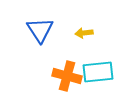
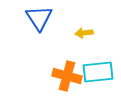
blue triangle: moved 1 px left, 12 px up
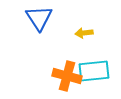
cyan rectangle: moved 4 px left, 1 px up
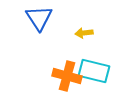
cyan rectangle: rotated 20 degrees clockwise
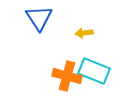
cyan rectangle: rotated 8 degrees clockwise
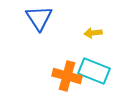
yellow arrow: moved 9 px right
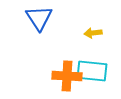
cyan rectangle: moved 2 px left; rotated 16 degrees counterclockwise
orange cross: rotated 12 degrees counterclockwise
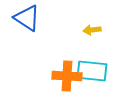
blue triangle: moved 12 px left; rotated 24 degrees counterclockwise
yellow arrow: moved 1 px left, 3 px up
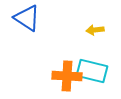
yellow arrow: moved 3 px right
cyan rectangle: rotated 8 degrees clockwise
